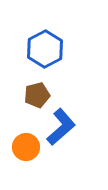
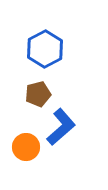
brown pentagon: moved 1 px right, 1 px up
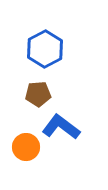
brown pentagon: rotated 10 degrees clockwise
blue L-shape: rotated 102 degrees counterclockwise
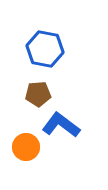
blue hexagon: rotated 21 degrees counterclockwise
blue L-shape: moved 2 px up
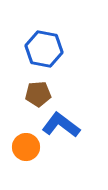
blue hexagon: moved 1 px left
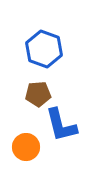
blue hexagon: rotated 9 degrees clockwise
blue L-shape: rotated 141 degrees counterclockwise
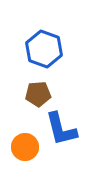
blue L-shape: moved 4 px down
orange circle: moved 1 px left
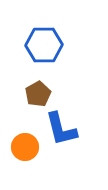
blue hexagon: moved 4 px up; rotated 21 degrees counterclockwise
brown pentagon: rotated 25 degrees counterclockwise
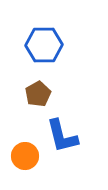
blue L-shape: moved 1 px right, 7 px down
orange circle: moved 9 px down
